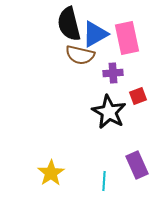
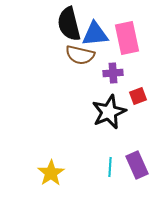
blue triangle: rotated 24 degrees clockwise
black star: rotated 20 degrees clockwise
cyan line: moved 6 px right, 14 px up
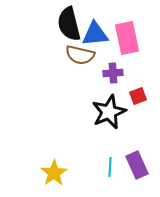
yellow star: moved 3 px right
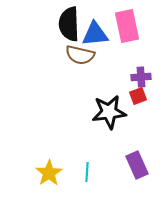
black semicircle: rotated 12 degrees clockwise
pink rectangle: moved 12 px up
purple cross: moved 28 px right, 4 px down
black star: rotated 16 degrees clockwise
cyan line: moved 23 px left, 5 px down
yellow star: moved 5 px left
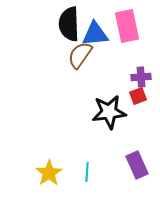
brown semicircle: rotated 112 degrees clockwise
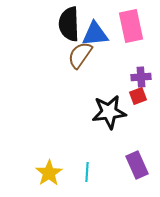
pink rectangle: moved 4 px right
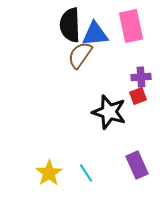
black semicircle: moved 1 px right, 1 px down
black star: rotated 24 degrees clockwise
cyan line: moved 1 px left, 1 px down; rotated 36 degrees counterclockwise
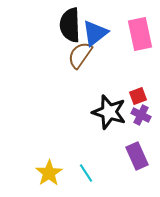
pink rectangle: moved 9 px right, 8 px down
blue triangle: moved 1 px up; rotated 32 degrees counterclockwise
purple cross: moved 38 px down; rotated 30 degrees clockwise
purple rectangle: moved 9 px up
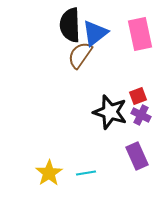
black star: moved 1 px right
cyan line: rotated 66 degrees counterclockwise
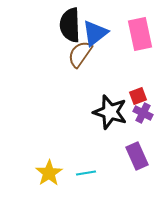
brown semicircle: moved 1 px up
purple cross: moved 2 px right, 2 px up
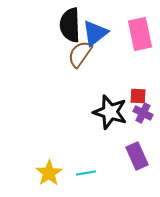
red square: rotated 24 degrees clockwise
